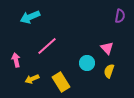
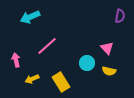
yellow semicircle: rotated 96 degrees counterclockwise
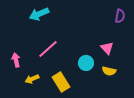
cyan arrow: moved 9 px right, 3 px up
pink line: moved 1 px right, 3 px down
cyan circle: moved 1 px left
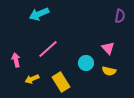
pink triangle: moved 1 px right
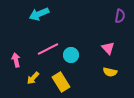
pink line: rotated 15 degrees clockwise
cyan circle: moved 15 px left, 8 px up
yellow semicircle: moved 1 px right, 1 px down
yellow arrow: moved 1 px right, 1 px up; rotated 24 degrees counterclockwise
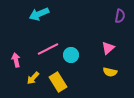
pink triangle: rotated 32 degrees clockwise
yellow rectangle: moved 3 px left
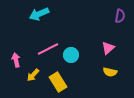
yellow arrow: moved 3 px up
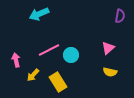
pink line: moved 1 px right, 1 px down
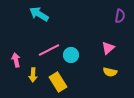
cyan arrow: rotated 54 degrees clockwise
yellow arrow: rotated 40 degrees counterclockwise
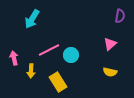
cyan arrow: moved 7 px left, 5 px down; rotated 90 degrees counterclockwise
pink triangle: moved 2 px right, 4 px up
pink arrow: moved 2 px left, 2 px up
yellow arrow: moved 2 px left, 4 px up
